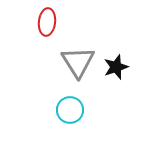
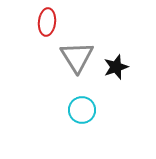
gray triangle: moved 1 px left, 5 px up
cyan circle: moved 12 px right
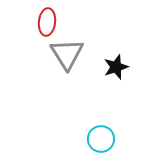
gray triangle: moved 10 px left, 3 px up
cyan circle: moved 19 px right, 29 px down
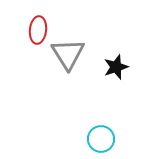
red ellipse: moved 9 px left, 8 px down
gray triangle: moved 1 px right
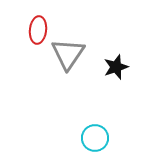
gray triangle: rotated 6 degrees clockwise
cyan circle: moved 6 px left, 1 px up
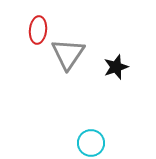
cyan circle: moved 4 px left, 5 px down
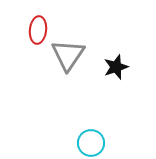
gray triangle: moved 1 px down
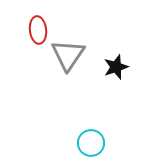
red ellipse: rotated 12 degrees counterclockwise
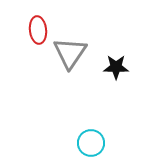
gray triangle: moved 2 px right, 2 px up
black star: rotated 20 degrees clockwise
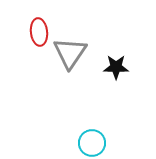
red ellipse: moved 1 px right, 2 px down
cyan circle: moved 1 px right
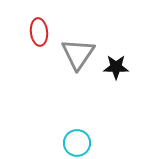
gray triangle: moved 8 px right, 1 px down
cyan circle: moved 15 px left
